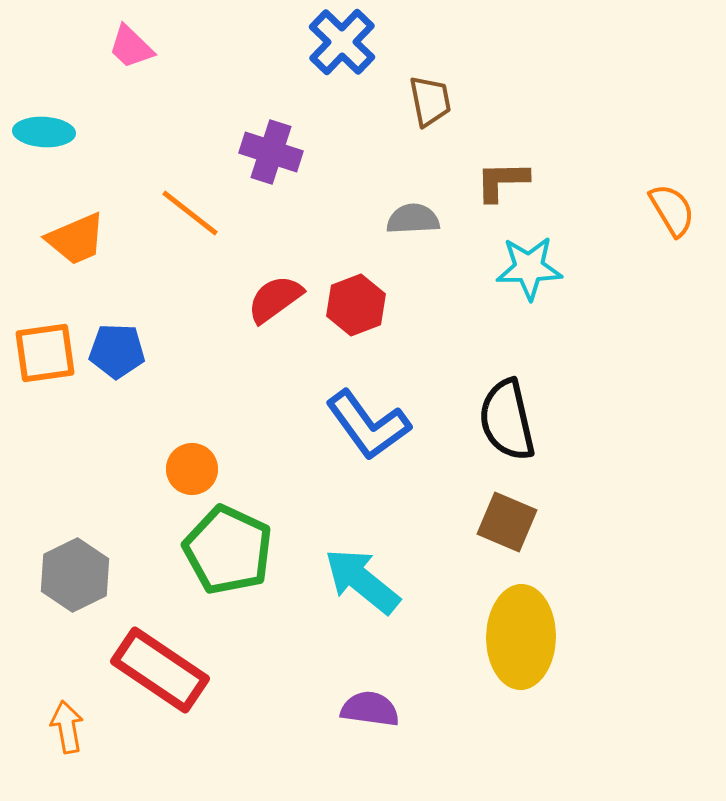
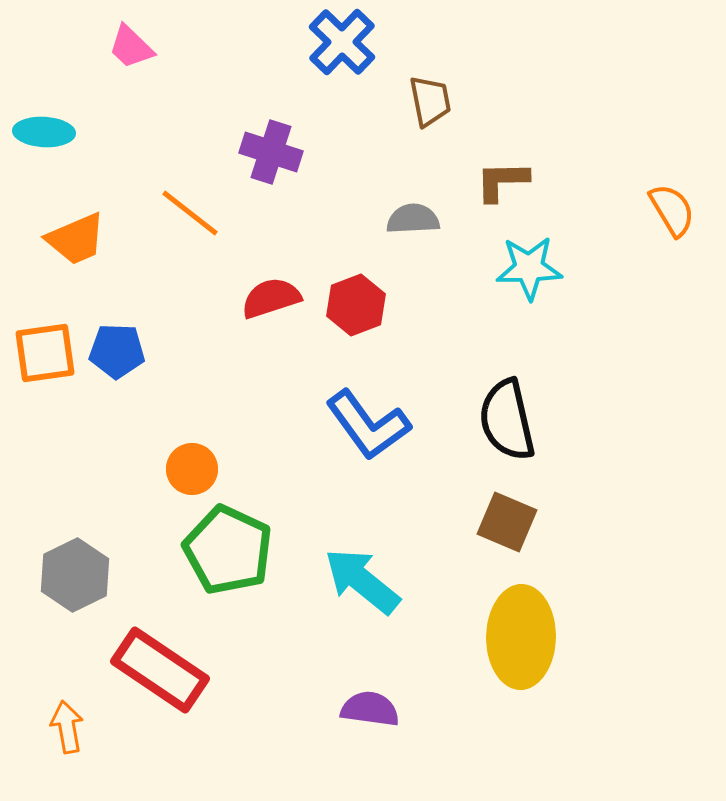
red semicircle: moved 4 px left, 1 px up; rotated 18 degrees clockwise
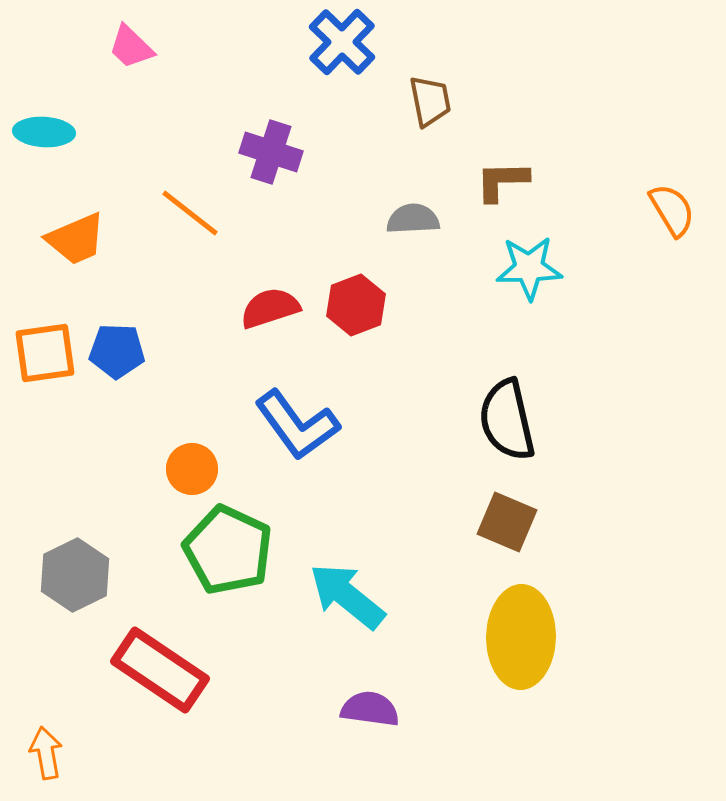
red semicircle: moved 1 px left, 10 px down
blue L-shape: moved 71 px left
cyan arrow: moved 15 px left, 15 px down
orange arrow: moved 21 px left, 26 px down
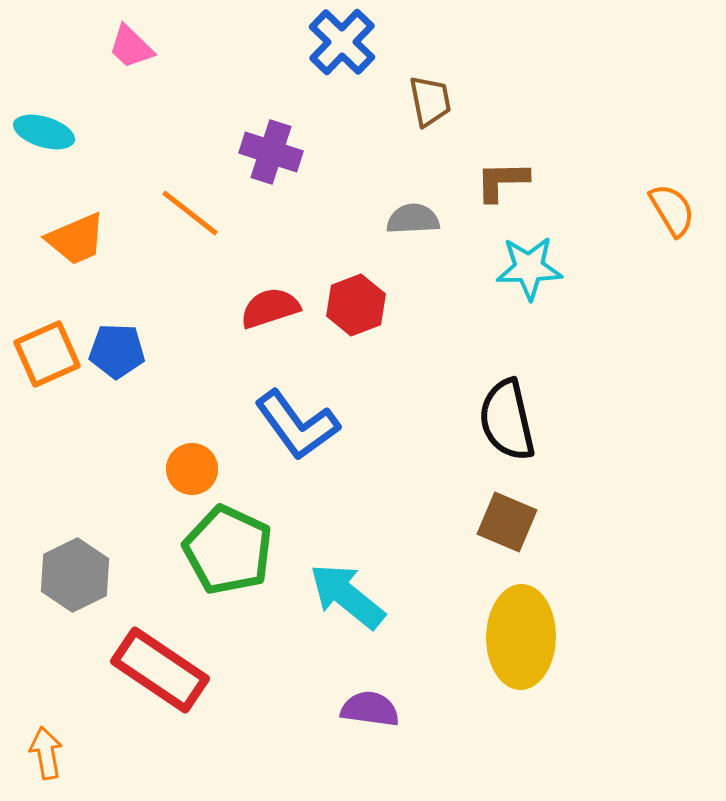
cyan ellipse: rotated 14 degrees clockwise
orange square: moved 2 px right, 1 px down; rotated 16 degrees counterclockwise
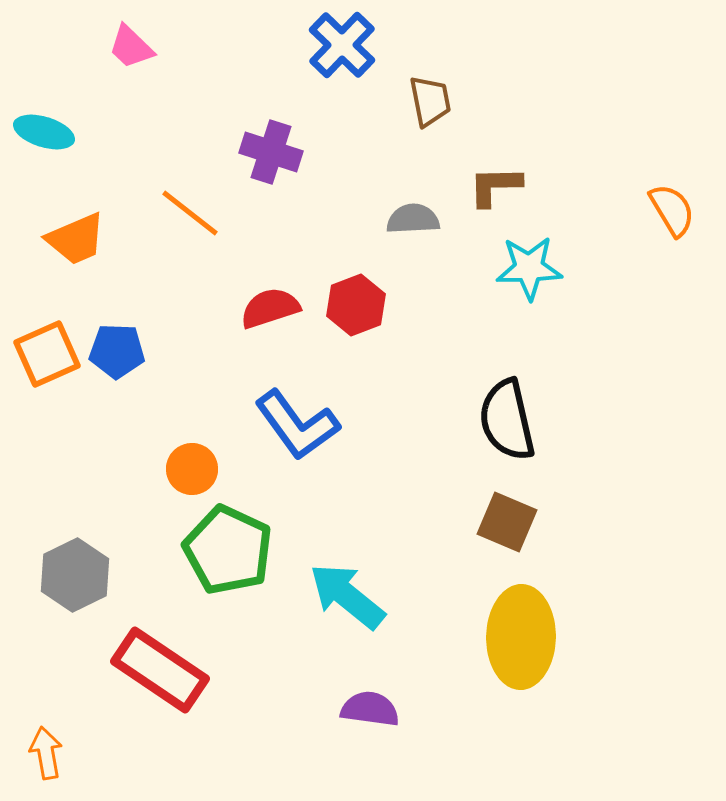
blue cross: moved 3 px down
brown L-shape: moved 7 px left, 5 px down
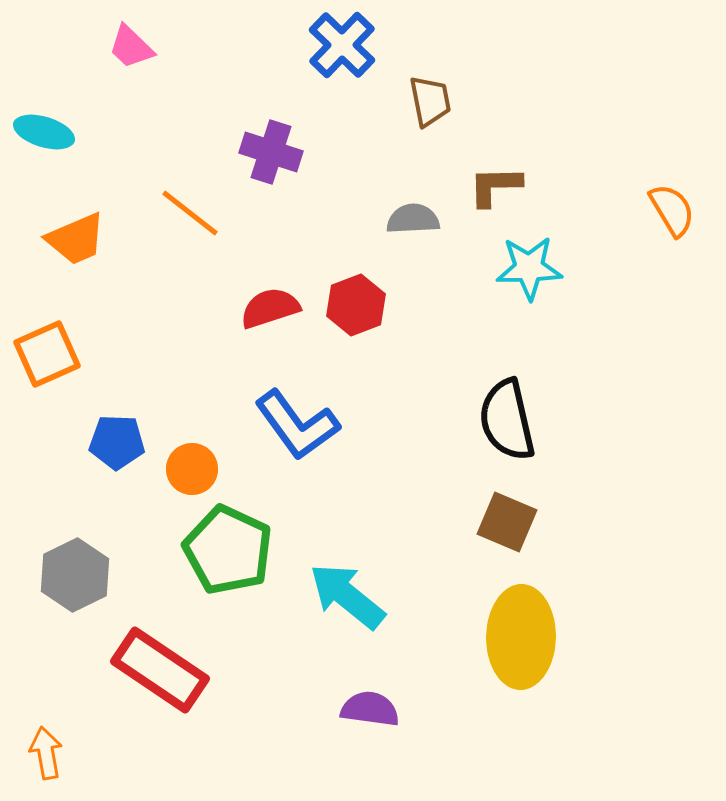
blue pentagon: moved 91 px down
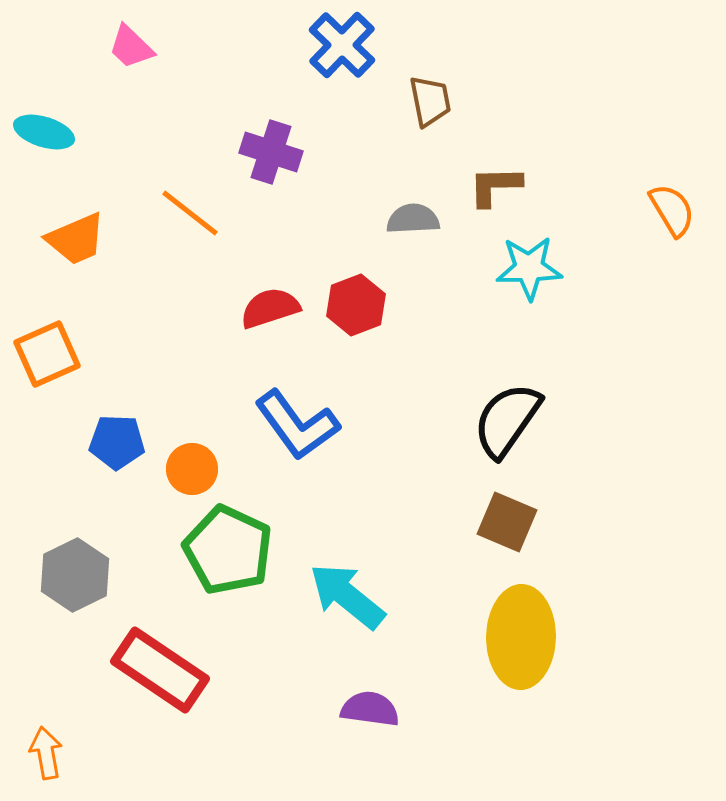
black semicircle: rotated 48 degrees clockwise
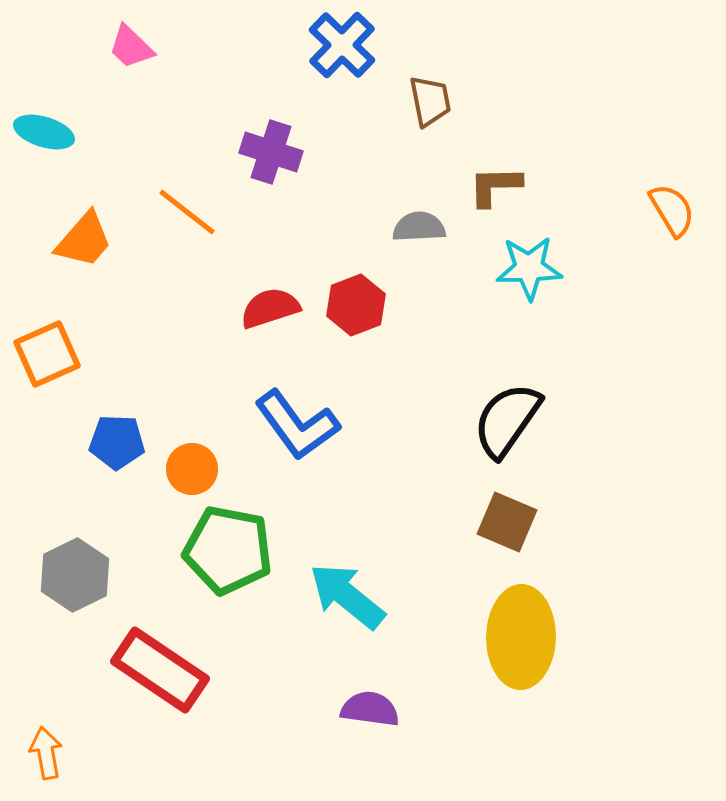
orange line: moved 3 px left, 1 px up
gray semicircle: moved 6 px right, 8 px down
orange trapezoid: moved 8 px right, 1 px down; rotated 26 degrees counterclockwise
green pentagon: rotated 14 degrees counterclockwise
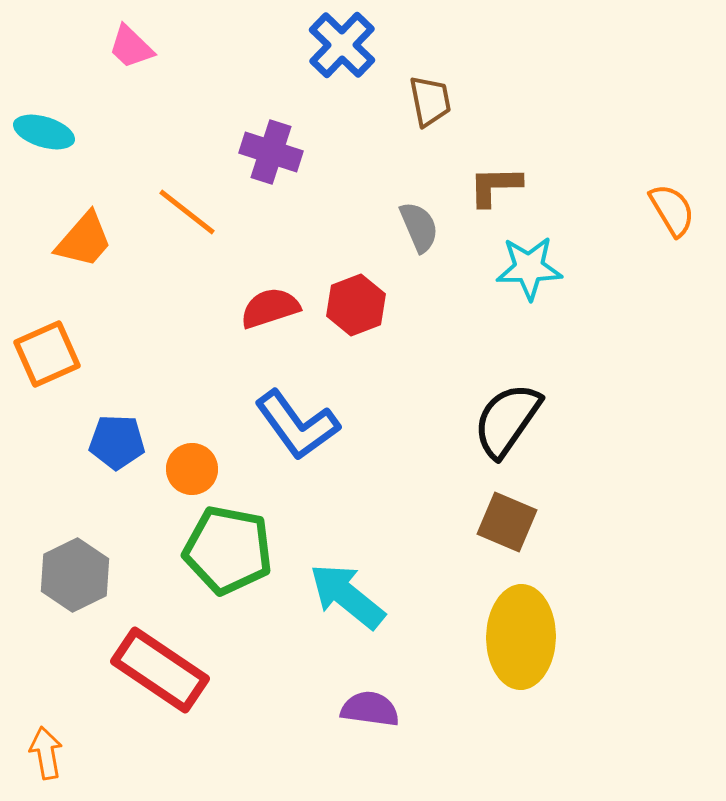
gray semicircle: rotated 70 degrees clockwise
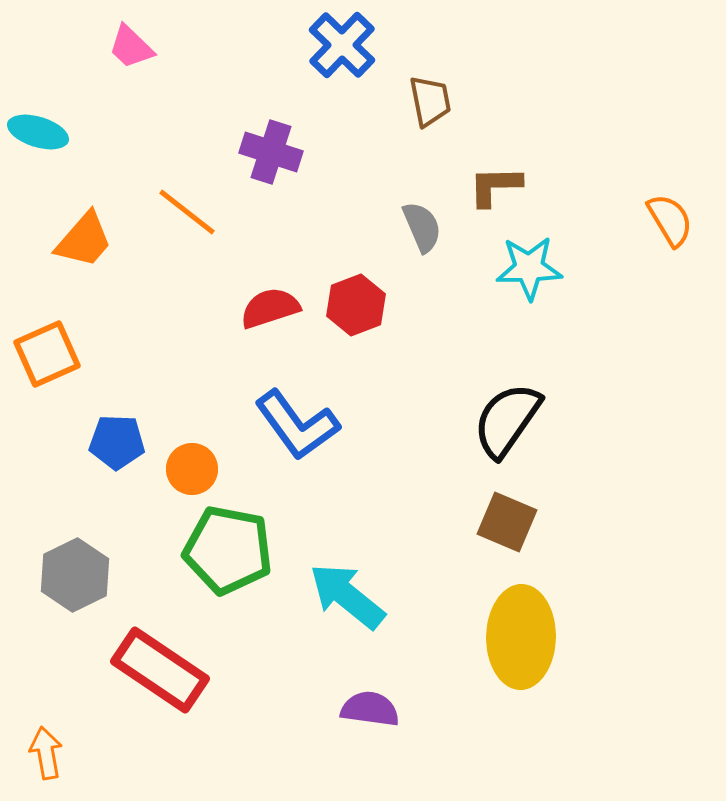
cyan ellipse: moved 6 px left
orange semicircle: moved 2 px left, 10 px down
gray semicircle: moved 3 px right
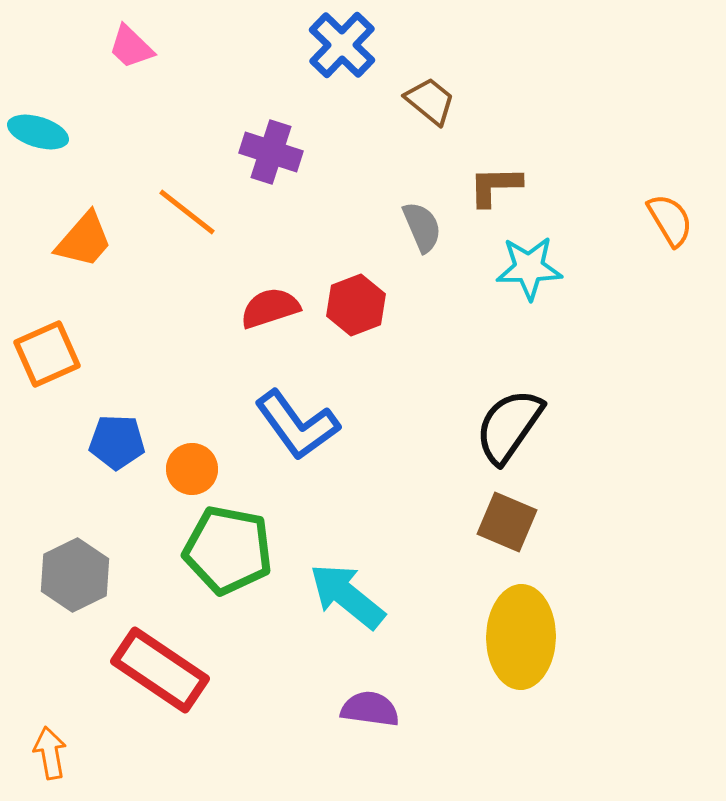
brown trapezoid: rotated 40 degrees counterclockwise
black semicircle: moved 2 px right, 6 px down
orange arrow: moved 4 px right
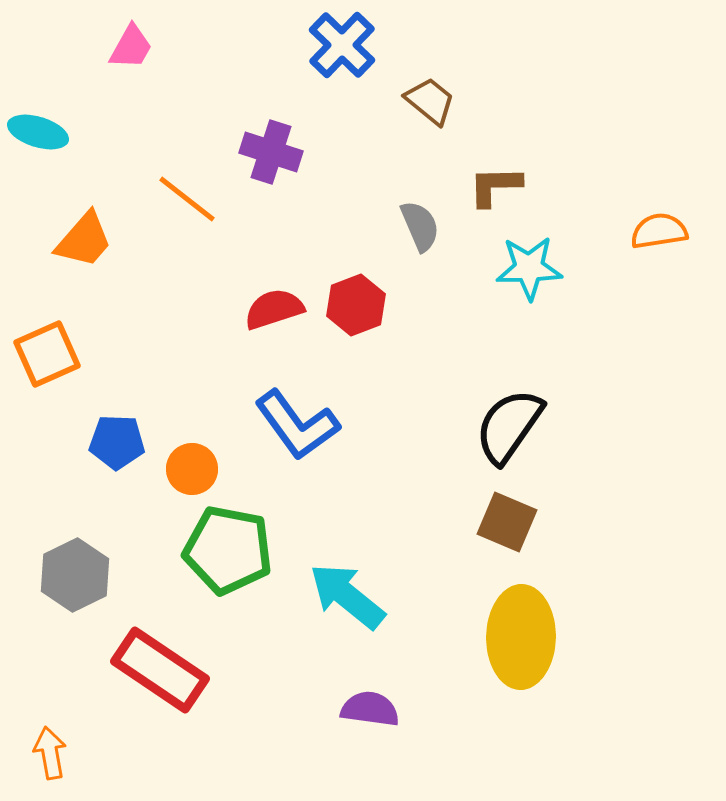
pink trapezoid: rotated 105 degrees counterclockwise
orange line: moved 13 px up
orange semicircle: moved 11 px left, 11 px down; rotated 68 degrees counterclockwise
gray semicircle: moved 2 px left, 1 px up
red semicircle: moved 4 px right, 1 px down
